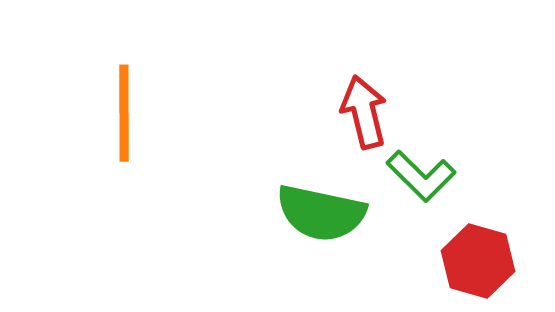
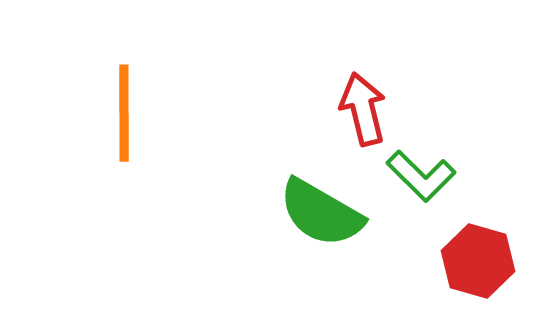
red arrow: moved 1 px left, 3 px up
green semicircle: rotated 18 degrees clockwise
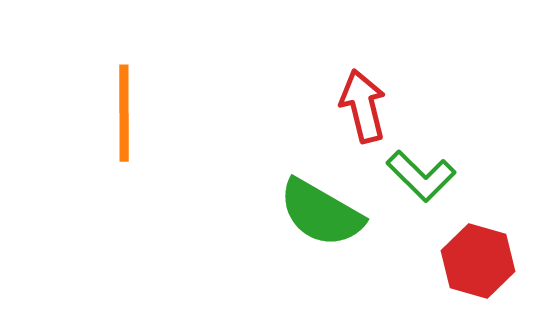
red arrow: moved 3 px up
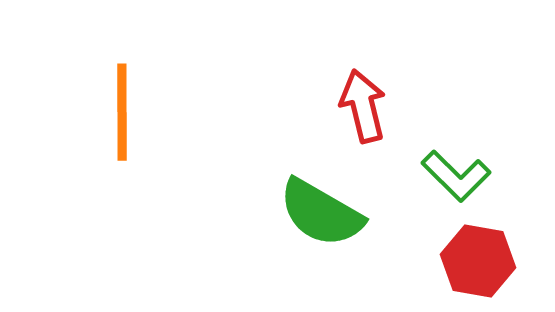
orange line: moved 2 px left, 1 px up
green L-shape: moved 35 px right
red hexagon: rotated 6 degrees counterclockwise
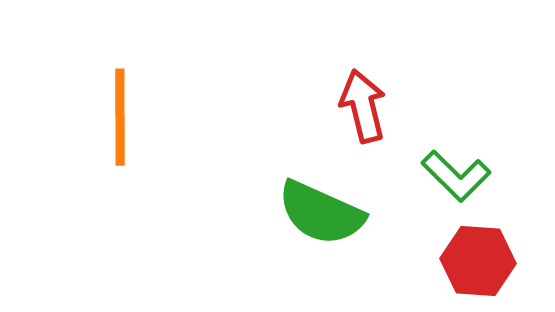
orange line: moved 2 px left, 5 px down
green semicircle: rotated 6 degrees counterclockwise
red hexagon: rotated 6 degrees counterclockwise
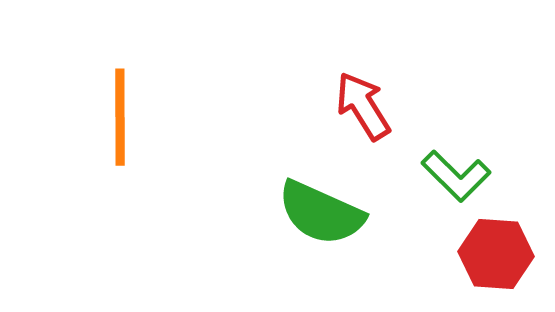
red arrow: rotated 18 degrees counterclockwise
red hexagon: moved 18 px right, 7 px up
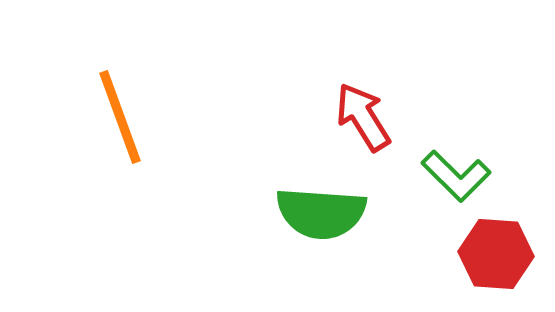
red arrow: moved 11 px down
orange line: rotated 20 degrees counterclockwise
green semicircle: rotated 20 degrees counterclockwise
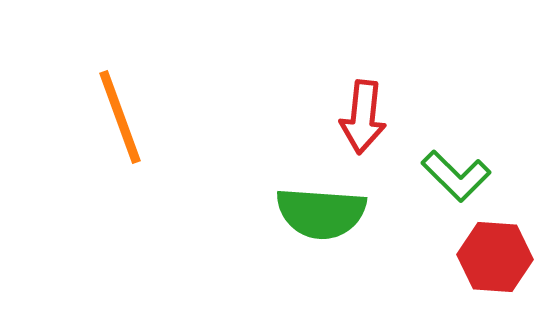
red arrow: rotated 142 degrees counterclockwise
red hexagon: moved 1 px left, 3 px down
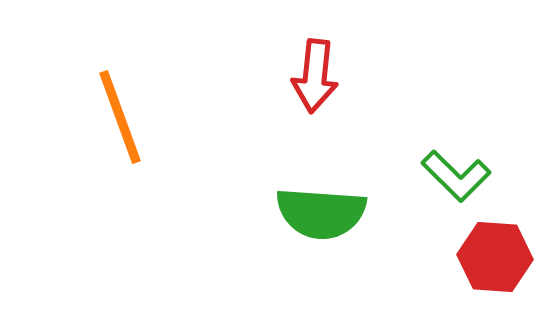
red arrow: moved 48 px left, 41 px up
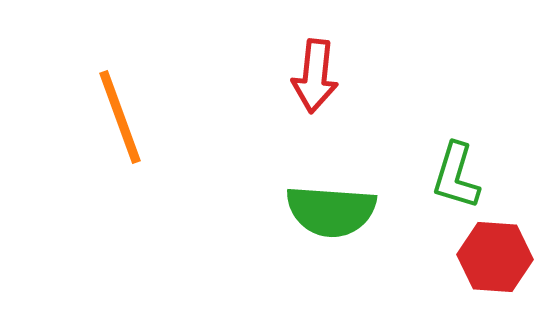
green L-shape: rotated 62 degrees clockwise
green semicircle: moved 10 px right, 2 px up
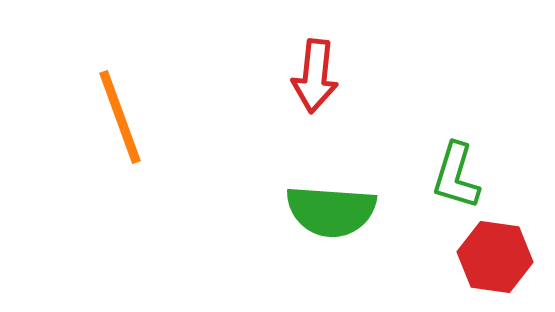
red hexagon: rotated 4 degrees clockwise
